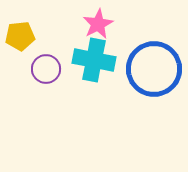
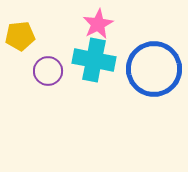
purple circle: moved 2 px right, 2 px down
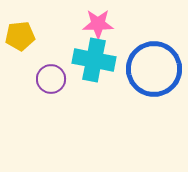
pink star: rotated 28 degrees clockwise
purple circle: moved 3 px right, 8 px down
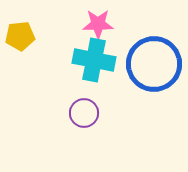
blue circle: moved 5 px up
purple circle: moved 33 px right, 34 px down
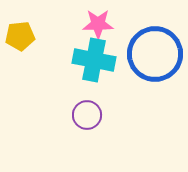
blue circle: moved 1 px right, 10 px up
purple circle: moved 3 px right, 2 px down
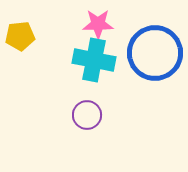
blue circle: moved 1 px up
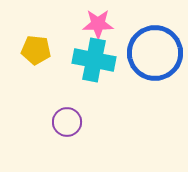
yellow pentagon: moved 16 px right, 14 px down; rotated 12 degrees clockwise
purple circle: moved 20 px left, 7 px down
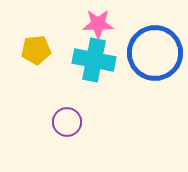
yellow pentagon: rotated 12 degrees counterclockwise
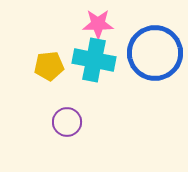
yellow pentagon: moved 13 px right, 16 px down
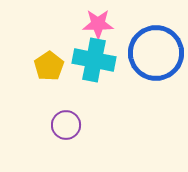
blue circle: moved 1 px right
yellow pentagon: rotated 28 degrees counterclockwise
purple circle: moved 1 px left, 3 px down
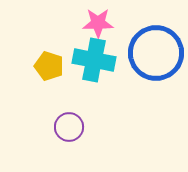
pink star: moved 1 px up
yellow pentagon: rotated 20 degrees counterclockwise
purple circle: moved 3 px right, 2 px down
